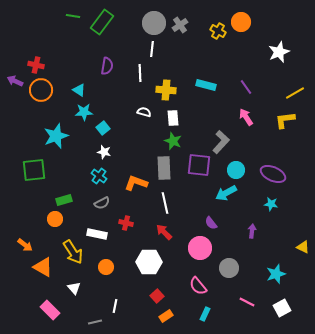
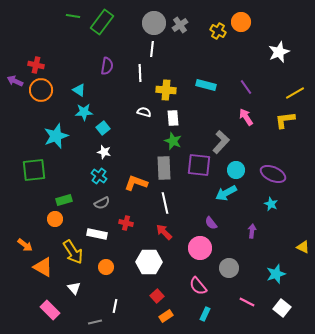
cyan star at (271, 204): rotated 16 degrees clockwise
white square at (282, 308): rotated 24 degrees counterclockwise
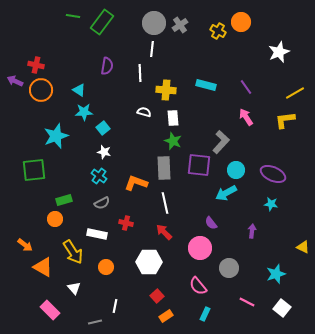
cyan star at (271, 204): rotated 16 degrees counterclockwise
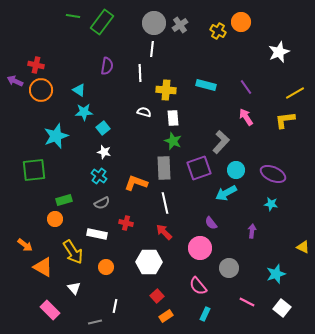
purple square at (199, 165): moved 3 px down; rotated 25 degrees counterclockwise
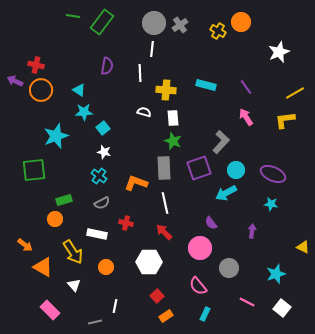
white triangle at (74, 288): moved 3 px up
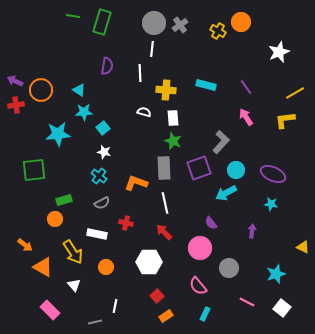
green rectangle at (102, 22): rotated 20 degrees counterclockwise
red cross at (36, 65): moved 20 px left, 40 px down; rotated 21 degrees counterclockwise
cyan star at (56, 136): moved 2 px right, 2 px up; rotated 15 degrees clockwise
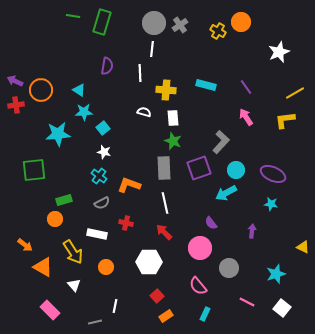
orange L-shape at (136, 183): moved 7 px left, 2 px down
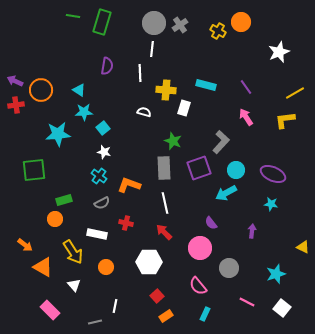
white rectangle at (173, 118): moved 11 px right, 10 px up; rotated 21 degrees clockwise
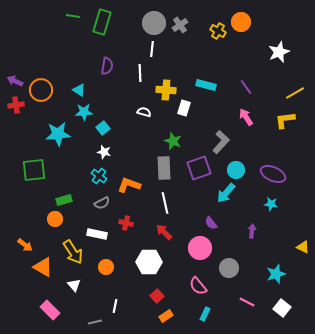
cyan arrow at (226, 193): rotated 20 degrees counterclockwise
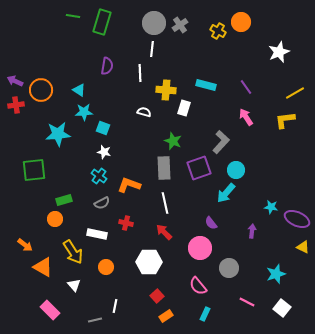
cyan square at (103, 128): rotated 32 degrees counterclockwise
purple ellipse at (273, 174): moved 24 px right, 45 px down
cyan star at (271, 204): moved 3 px down
gray line at (95, 322): moved 2 px up
